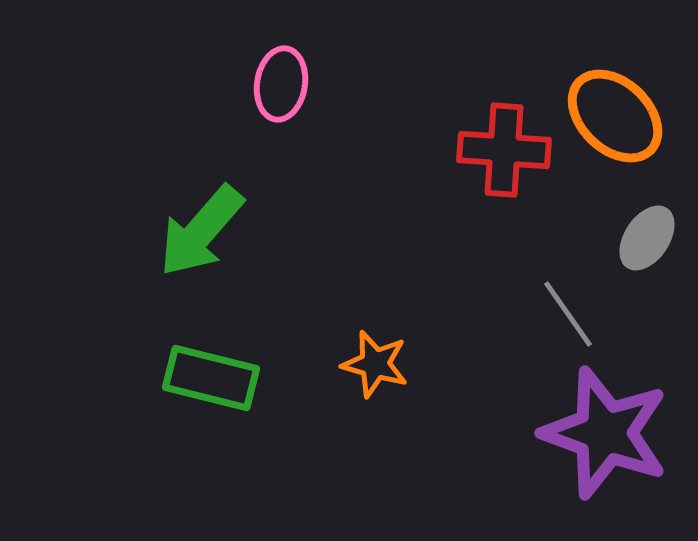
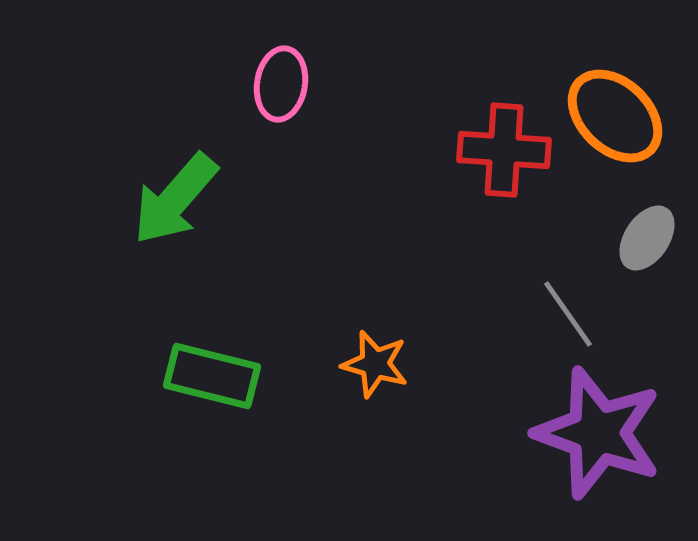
green arrow: moved 26 px left, 32 px up
green rectangle: moved 1 px right, 2 px up
purple star: moved 7 px left
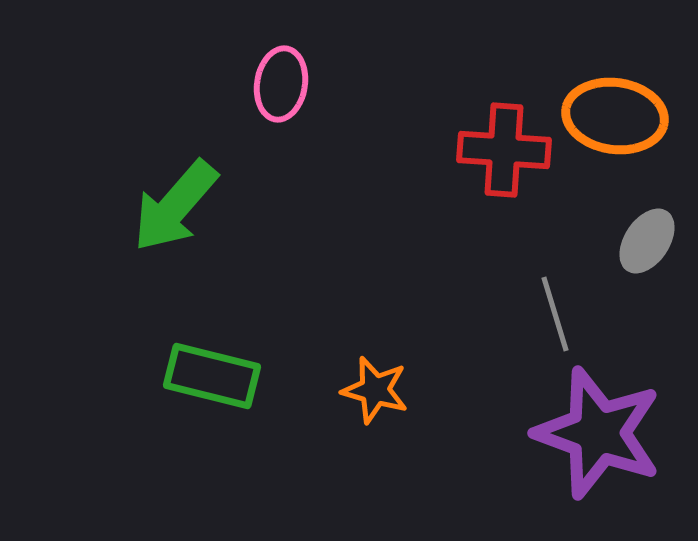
orange ellipse: rotated 36 degrees counterclockwise
green arrow: moved 7 px down
gray ellipse: moved 3 px down
gray line: moved 13 px left; rotated 18 degrees clockwise
orange star: moved 26 px down
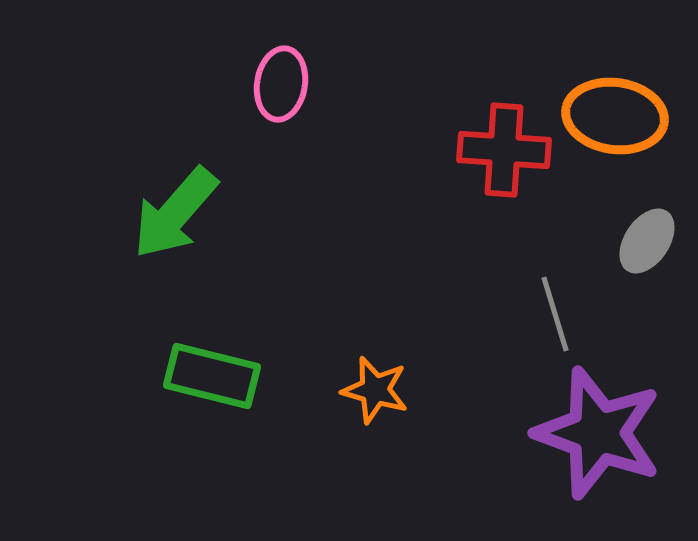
green arrow: moved 7 px down
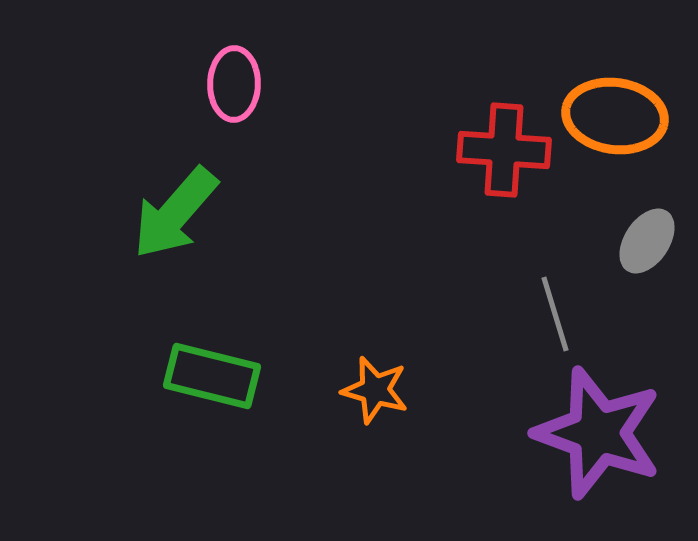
pink ellipse: moved 47 px left; rotated 8 degrees counterclockwise
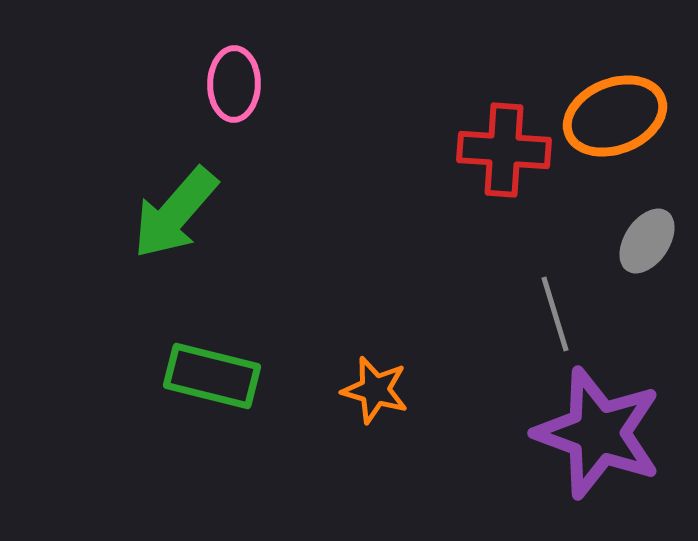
orange ellipse: rotated 30 degrees counterclockwise
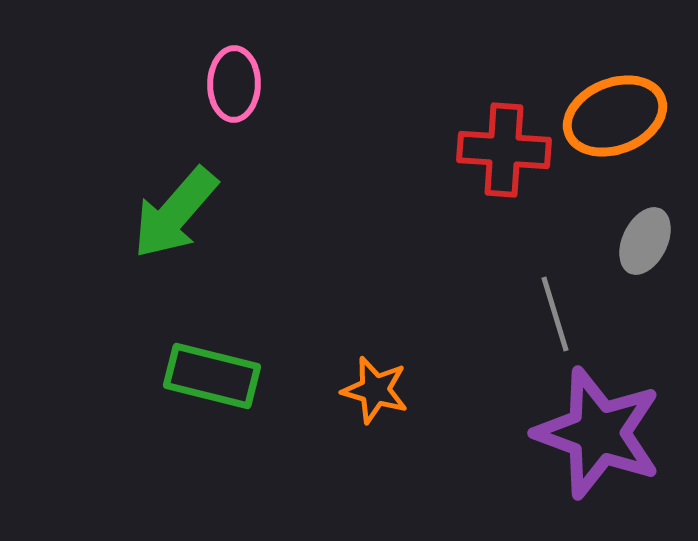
gray ellipse: moved 2 px left; rotated 8 degrees counterclockwise
